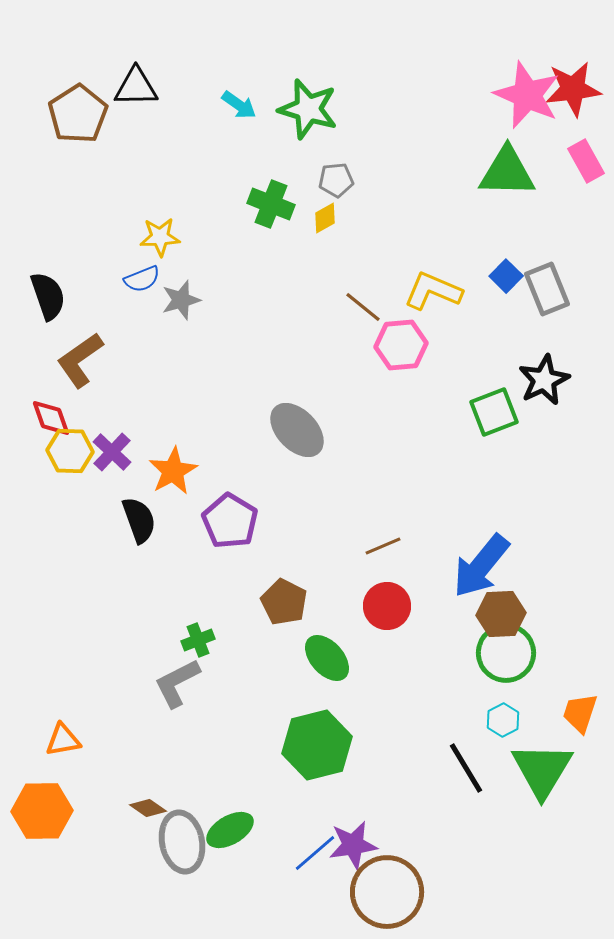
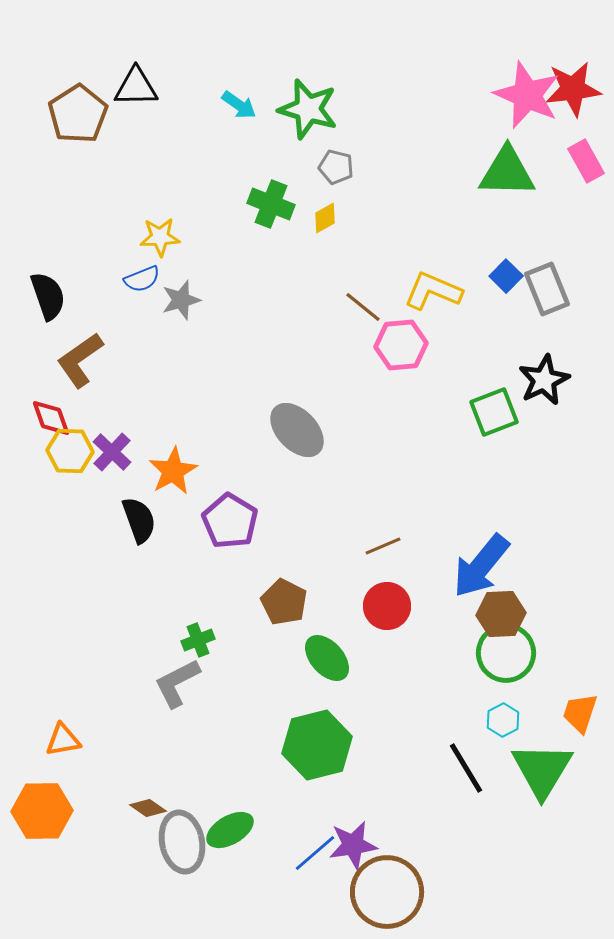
gray pentagon at (336, 180): moved 13 px up; rotated 20 degrees clockwise
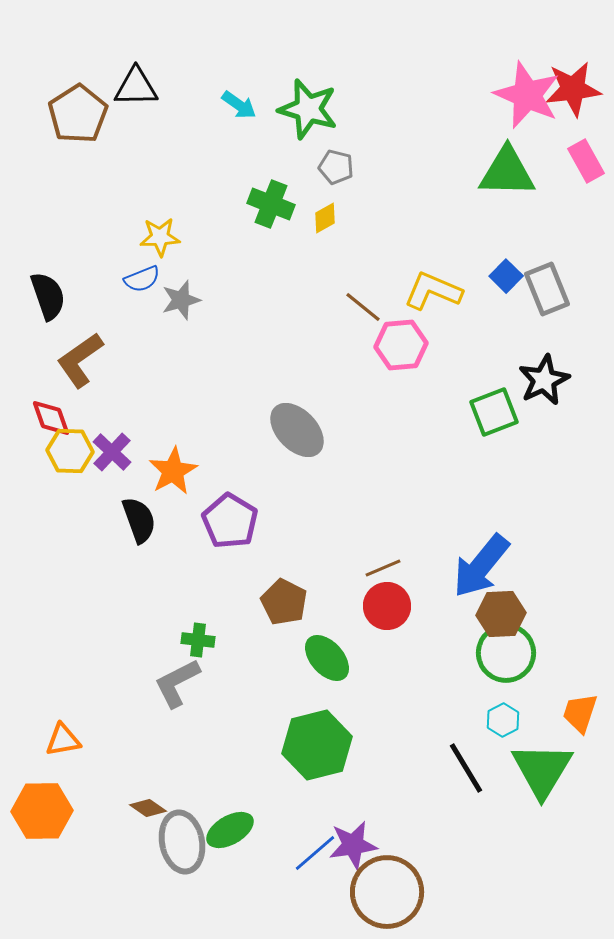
brown line at (383, 546): moved 22 px down
green cross at (198, 640): rotated 28 degrees clockwise
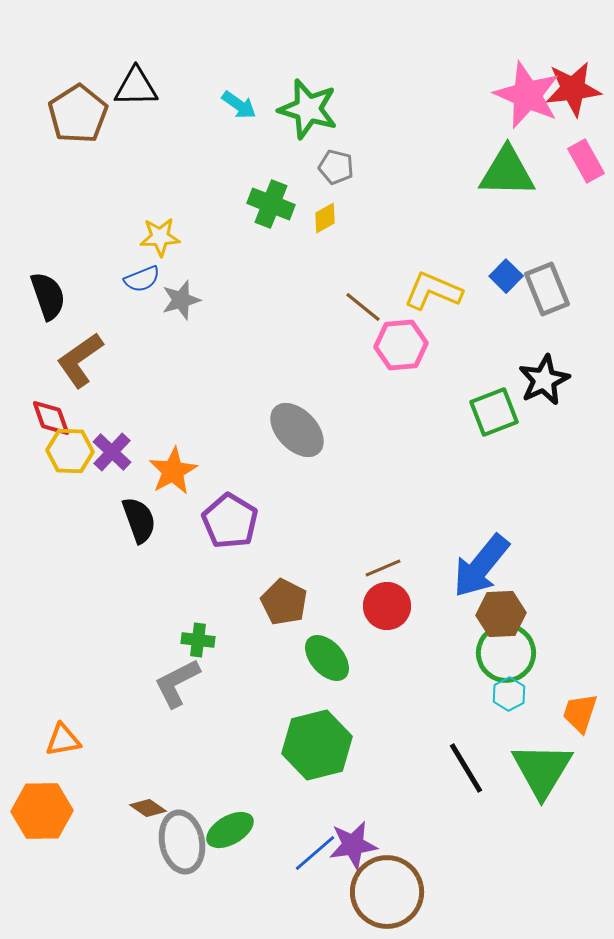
cyan hexagon at (503, 720): moved 6 px right, 26 px up
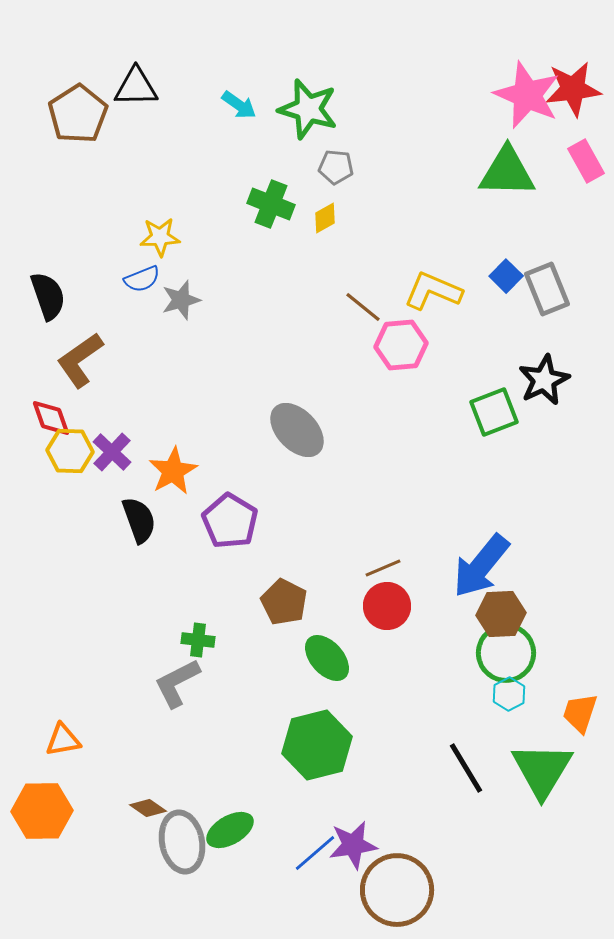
gray pentagon at (336, 167): rotated 8 degrees counterclockwise
brown circle at (387, 892): moved 10 px right, 2 px up
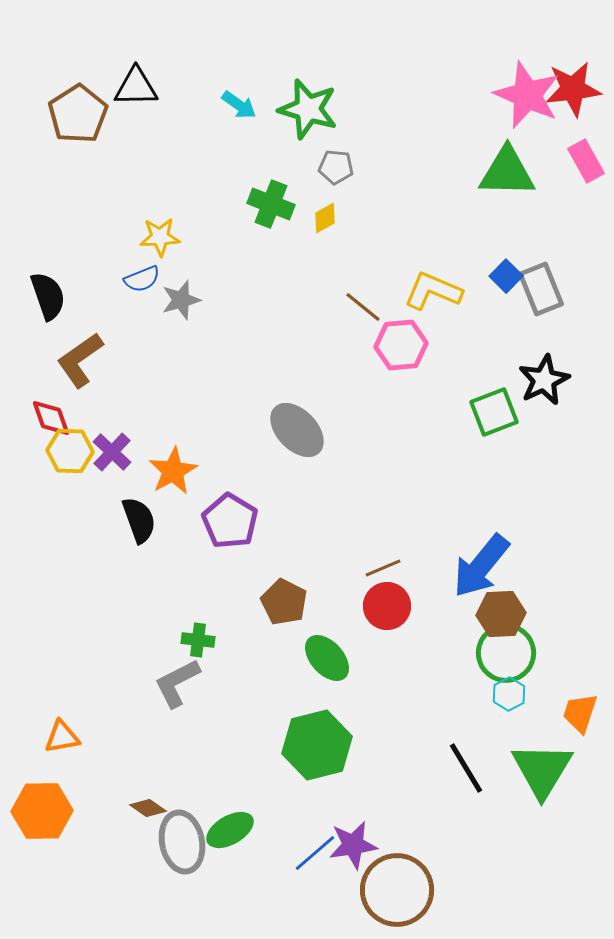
gray rectangle at (547, 289): moved 6 px left
orange triangle at (63, 740): moved 1 px left, 3 px up
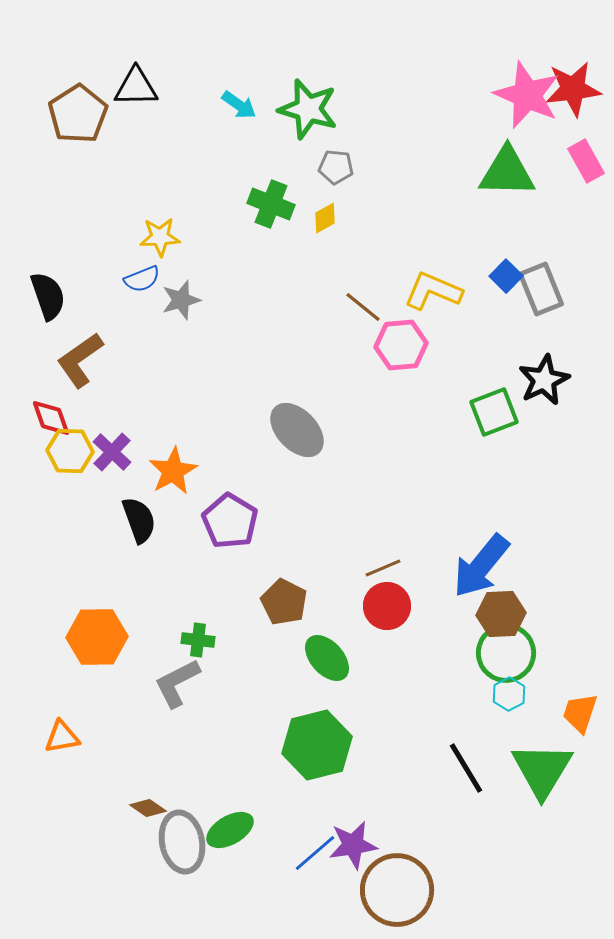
orange hexagon at (42, 811): moved 55 px right, 174 px up
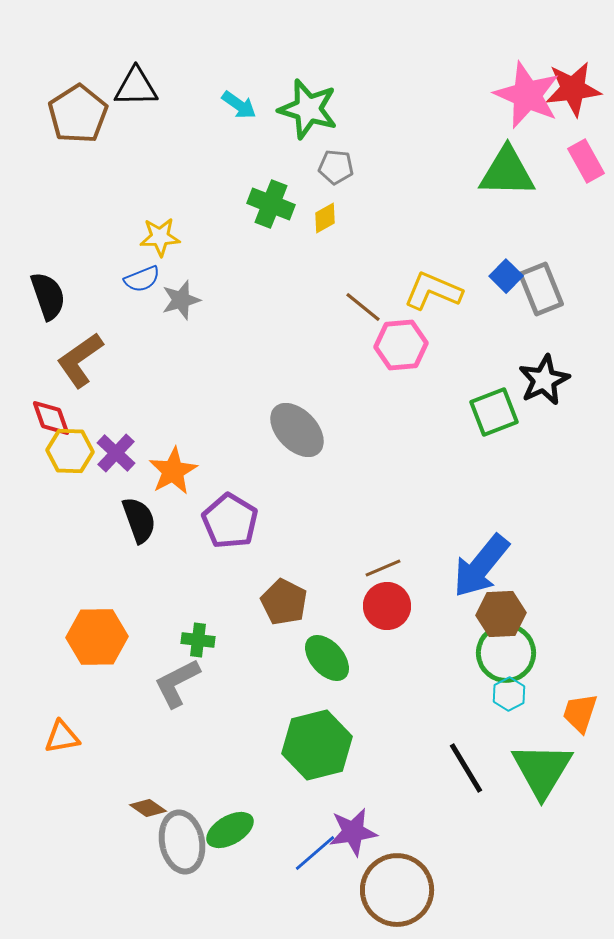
purple cross at (112, 452): moved 4 px right, 1 px down
purple star at (353, 845): moved 13 px up
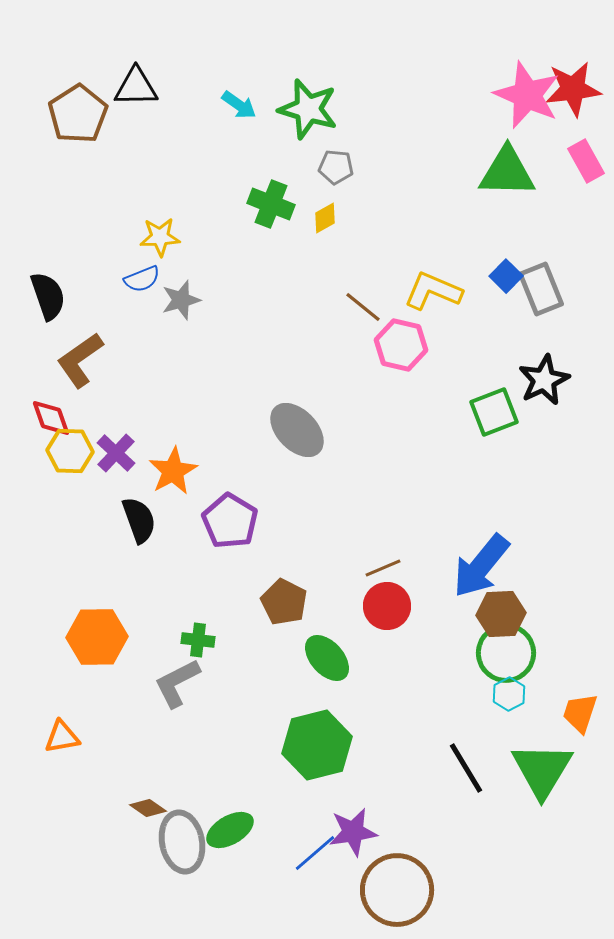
pink hexagon at (401, 345): rotated 18 degrees clockwise
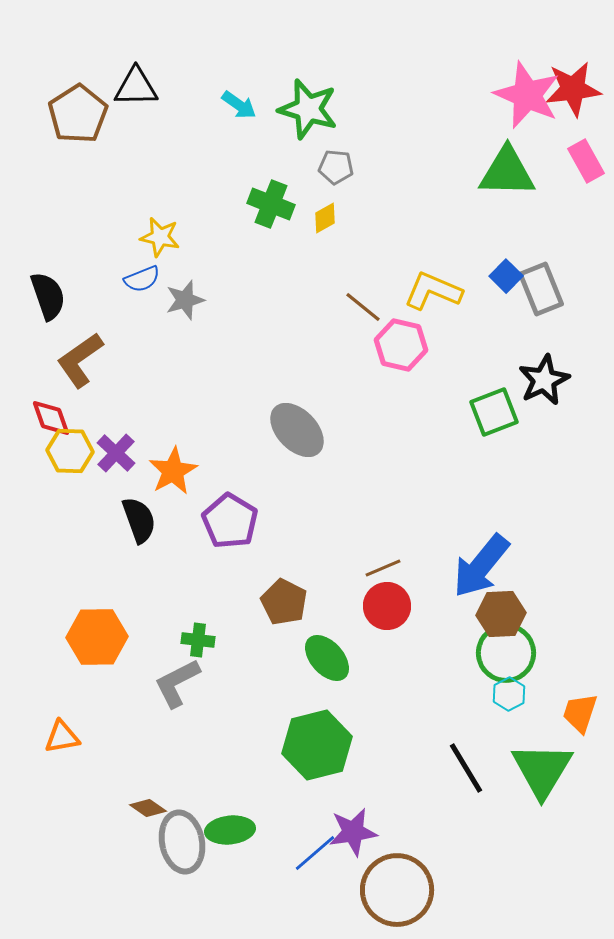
yellow star at (160, 237): rotated 15 degrees clockwise
gray star at (181, 300): moved 4 px right
green ellipse at (230, 830): rotated 24 degrees clockwise
